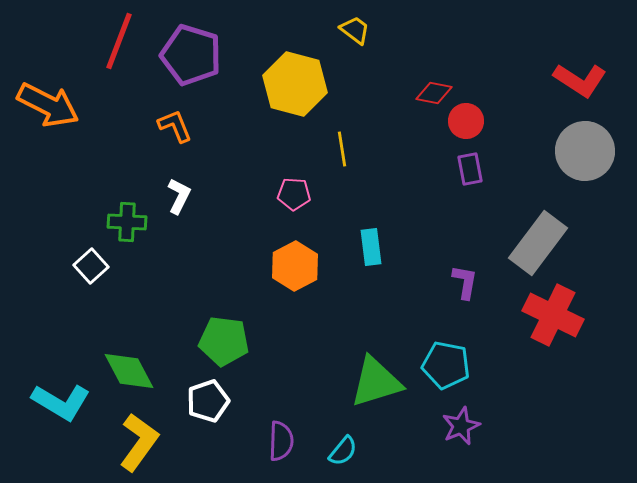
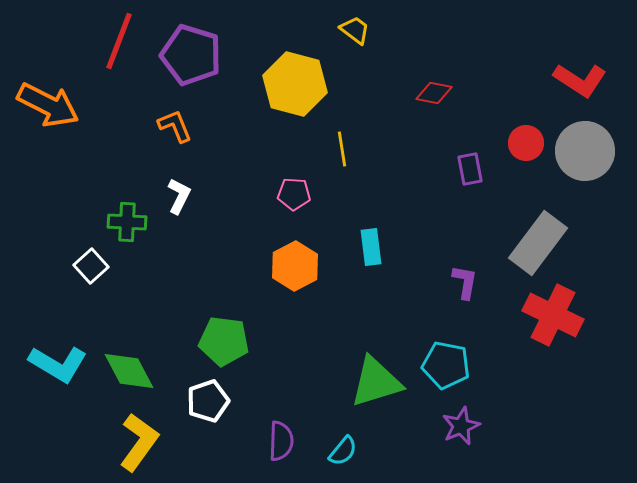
red circle: moved 60 px right, 22 px down
cyan L-shape: moved 3 px left, 38 px up
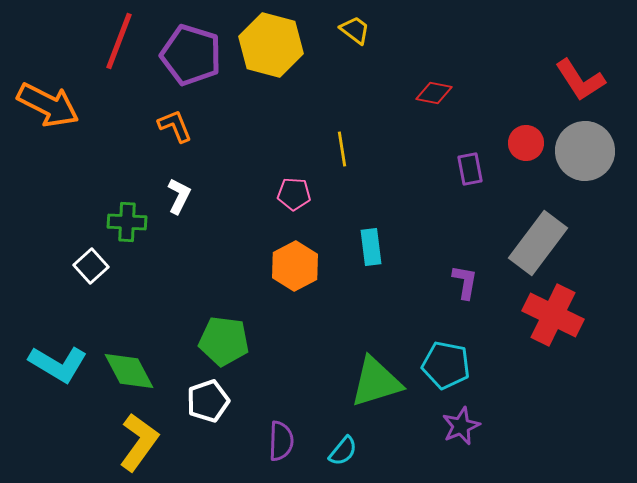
red L-shape: rotated 24 degrees clockwise
yellow hexagon: moved 24 px left, 39 px up
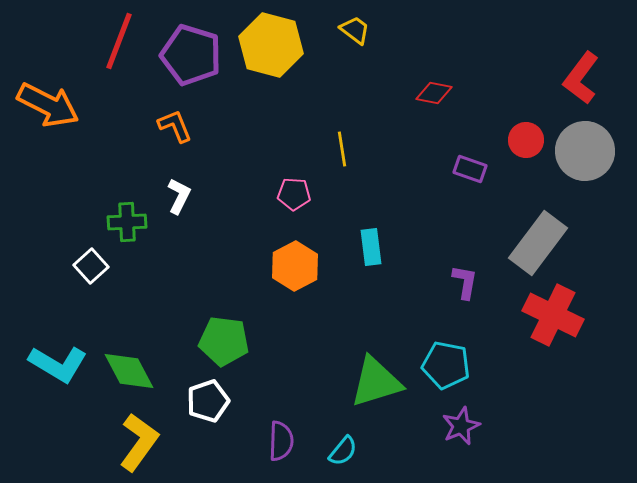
red L-shape: moved 1 px right, 2 px up; rotated 70 degrees clockwise
red circle: moved 3 px up
purple rectangle: rotated 60 degrees counterclockwise
green cross: rotated 6 degrees counterclockwise
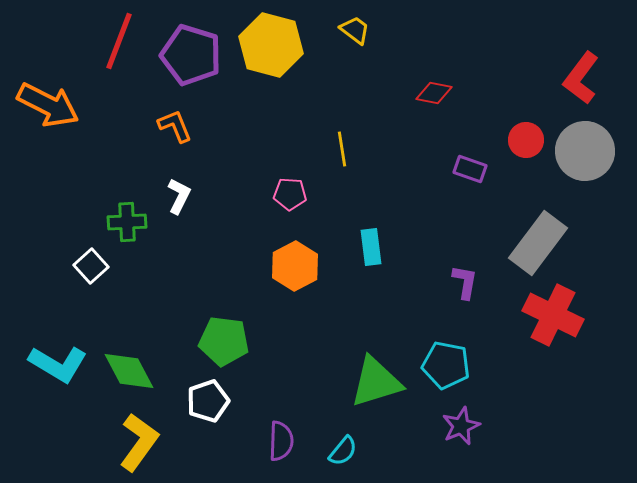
pink pentagon: moved 4 px left
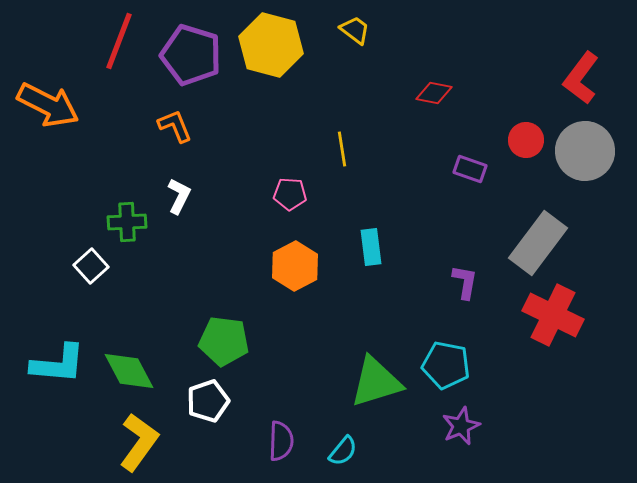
cyan L-shape: rotated 26 degrees counterclockwise
